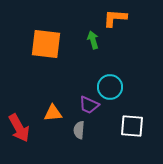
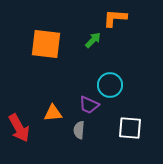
green arrow: rotated 60 degrees clockwise
cyan circle: moved 2 px up
white square: moved 2 px left, 2 px down
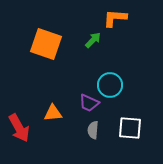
orange square: rotated 12 degrees clockwise
purple trapezoid: moved 2 px up
gray semicircle: moved 14 px right
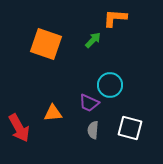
white square: rotated 10 degrees clockwise
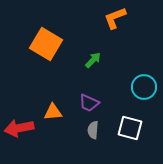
orange L-shape: rotated 25 degrees counterclockwise
green arrow: moved 20 px down
orange square: rotated 12 degrees clockwise
cyan circle: moved 34 px right, 2 px down
orange triangle: moved 1 px up
red arrow: rotated 108 degrees clockwise
